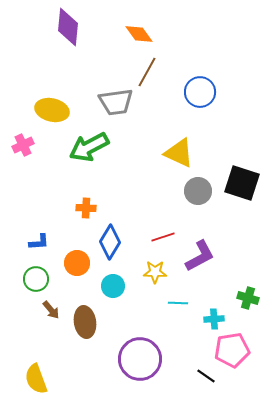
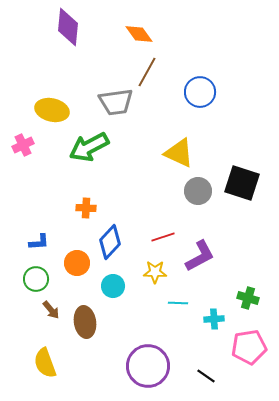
blue diamond: rotated 12 degrees clockwise
pink pentagon: moved 17 px right, 3 px up
purple circle: moved 8 px right, 7 px down
yellow semicircle: moved 9 px right, 16 px up
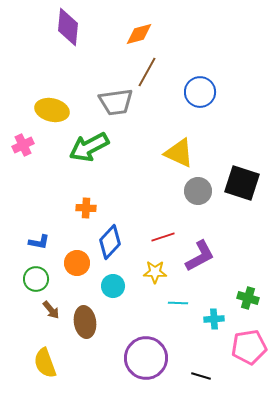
orange diamond: rotated 68 degrees counterclockwise
blue L-shape: rotated 15 degrees clockwise
purple circle: moved 2 px left, 8 px up
black line: moved 5 px left; rotated 18 degrees counterclockwise
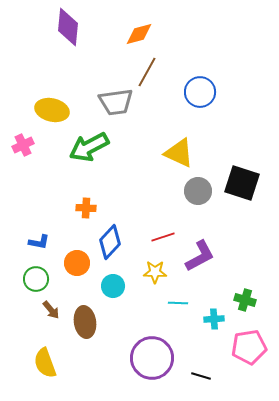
green cross: moved 3 px left, 2 px down
purple circle: moved 6 px right
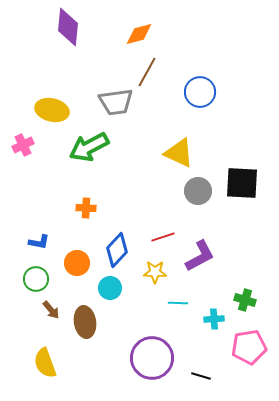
black square: rotated 15 degrees counterclockwise
blue diamond: moved 7 px right, 8 px down
cyan circle: moved 3 px left, 2 px down
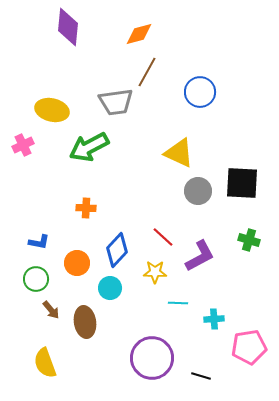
red line: rotated 60 degrees clockwise
green cross: moved 4 px right, 60 px up
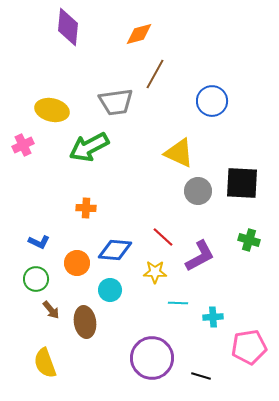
brown line: moved 8 px right, 2 px down
blue circle: moved 12 px right, 9 px down
blue L-shape: rotated 15 degrees clockwise
blue diamond: moved 2 px left; rotated 52 degrees clockwise
cyan circle: moved 2 px down
cyan cross: moved 1 px left, 2 px up
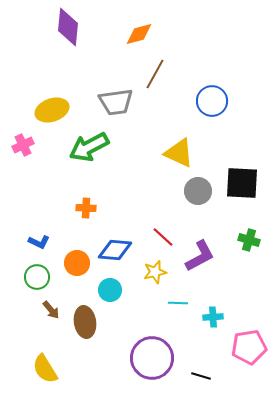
yellow ellipse: rotated 32 degrees counterclockwise
yellow star: rotated 15 degrees counterclockwise
green circle: moved 1 px right, 2 px up
yellow semicircle: moved 6 px down; rotated 12 degrees counterclockwise
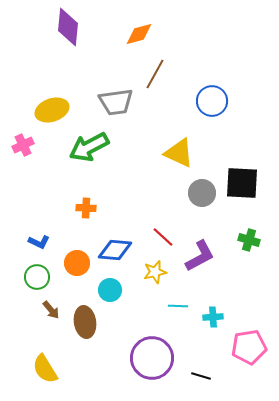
gray circle: moved 4 px right, 2 px down
cyan line: moved 3 px down
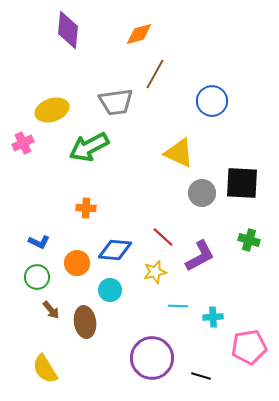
purple diamond: moved 3 px down
pink cross: moved 2 px up
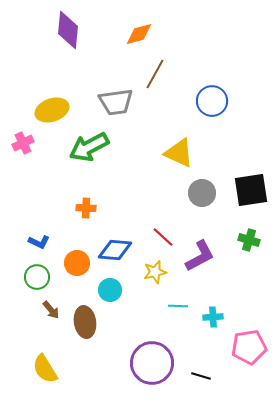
black square: moved 9 px right, 7 px down; rotated 12 degrees counterclockwise
purple circle: moved 5 px down
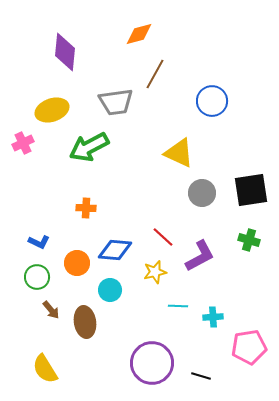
purple diamond: moved 3 px left, 22 px down
